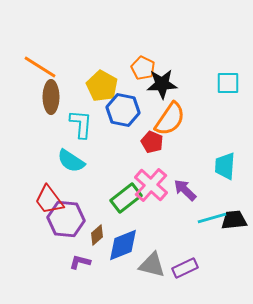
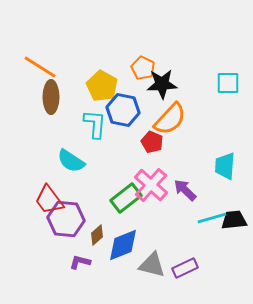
orange semicircle: rotated 9 degrees clockwise
cyan L-shape: moved 14 px right
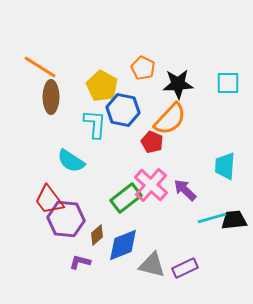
black star: moved 16 px right
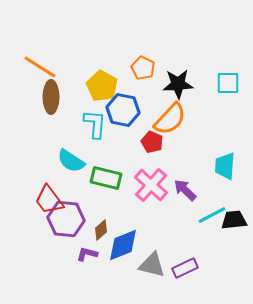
green rectangle: moved 20 px left, 20 px up; rotated 52 degrees clockwise
cyan line: moved 3 px up; rotated 12 degrees counterclockwise
brown diamond: moved 4 px right, 5 px up
purple L-shape: moved 7 px right, 8 px up
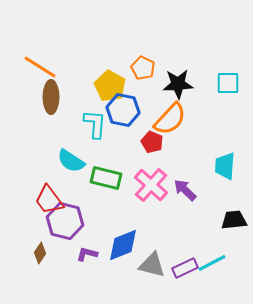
yellow pentagon: moved 8 px right
cyan line: moved 48 px down
purple hexagon: moved 1 px left, 2 px down; rotated 9 degrees clockwise
brown diamond: moved 61 px left, 23 px down; rotated 15 degrees counterclockwise
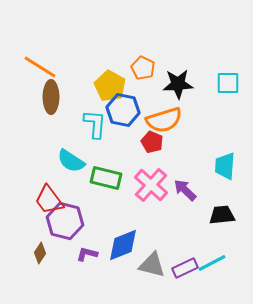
orange semicircle: moved 6 px left, 1 px down; rotated 30 degrees clockwise
black trapezoid: moved 12 px left, 5 px up
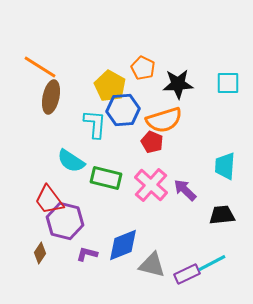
brown ellipse: rotated 12 degrees clockwise
blue hexagon: rotated 16 degrees counterclockwise
purple rectangle: moved 2 px right, 6 px down
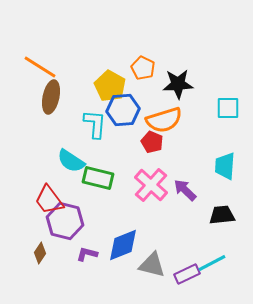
cyan square: moved 25 px down
green rectangle: moved 8 px left
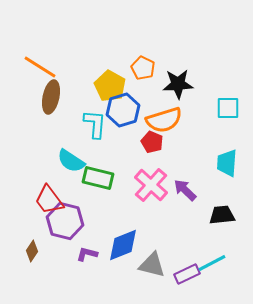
blue hexagon: rotated 12 degrees counterclockwise
cyan trapezoid: moved 2 px right, 3 px up
brown diamond: moved 8 px left, 2 px up
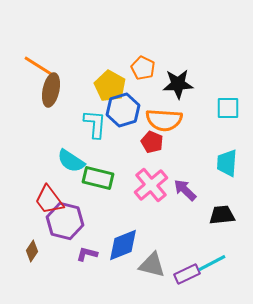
brown ellipse: moved 7 px up
orange semicircle: rotated 21 degrees clockwise
pink cross: rotated 8 degrees clockwise
